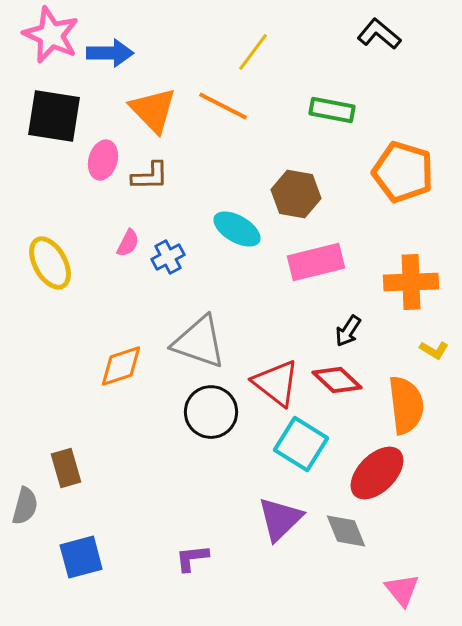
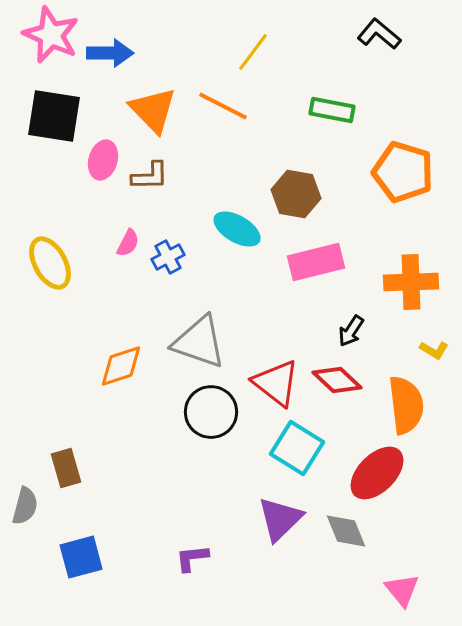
black arrow: moved 3 px right
cyan square: moved 4 px left, 4 px down
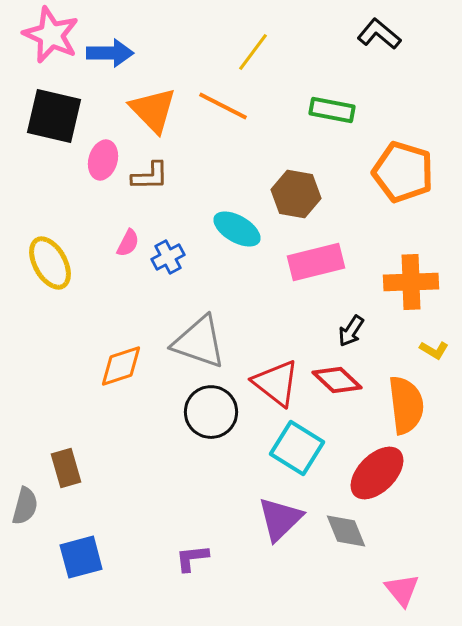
black square: rotated 4 degrees clockwise
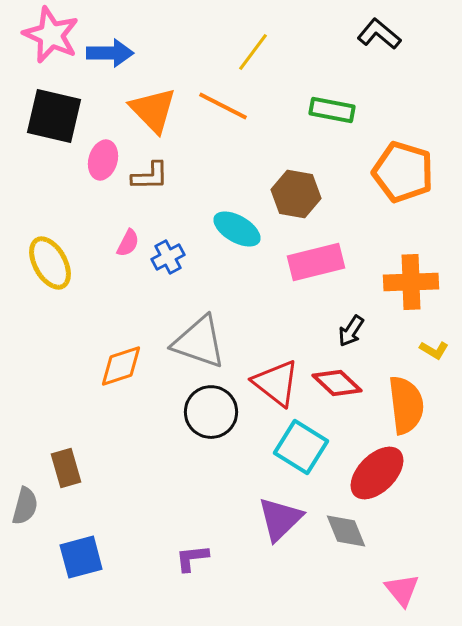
red diamond: moved 3 px down
cyan square: moved 4 px right, 1 px up
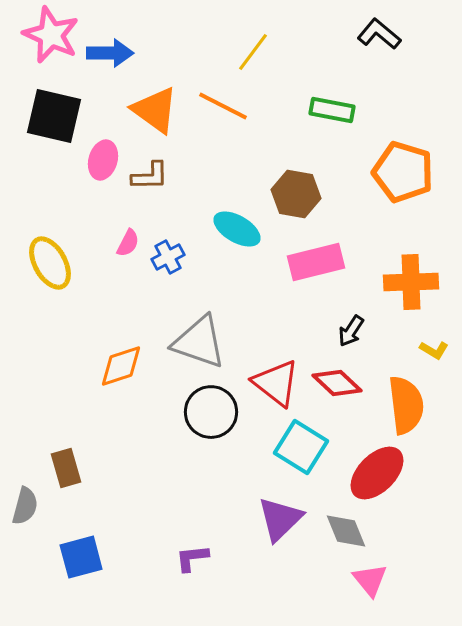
orange triangle: moved 2 px right; rotated 10 degrees counterclockwise
pink triangle: moved 32 px left, 10 px up
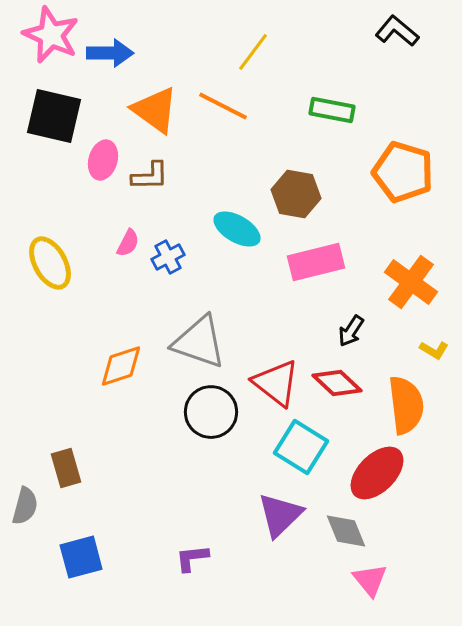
black L-shape: moved 18 px right, 3 px up
orange cross: rotated 38 degrees clockwise
purple triangle: moved 4 px up
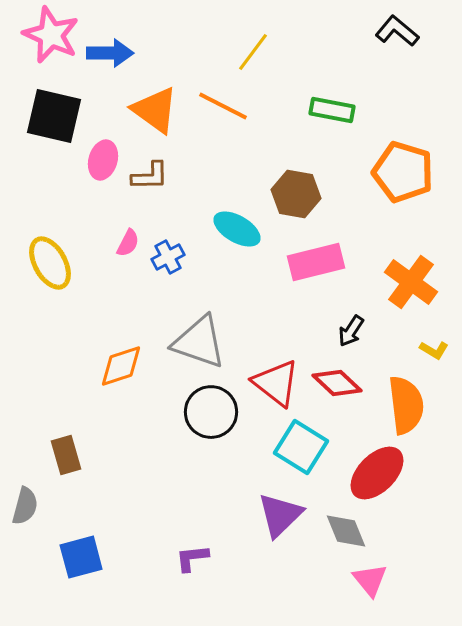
brown rectangle: moved 13 px up
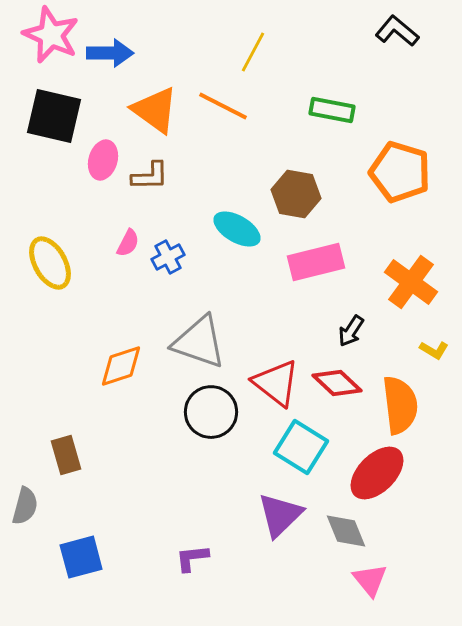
yellow line: rotated 9 degrees counterclockwise
orange pentagon: moved 3 px left
orange semicircle: moved 6 px left
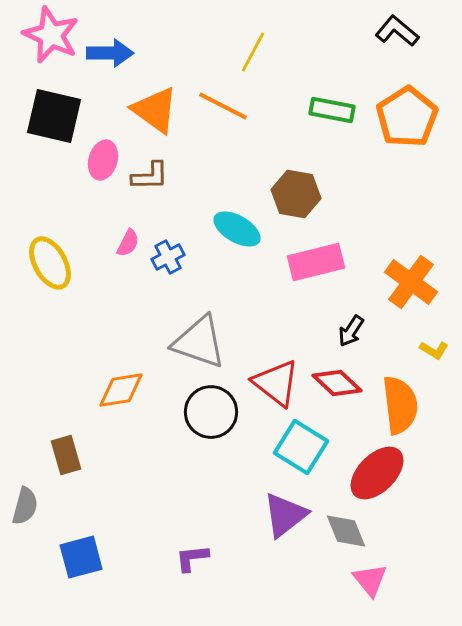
orange pentagon: moved 7 px right, 55 px up; rotated 22 degrees clockwise
orange diamond: moved 24 px down; rotated 9 degrees clockwise
purple triangle: moved 5 px right; rotated 6 degrees clockwise
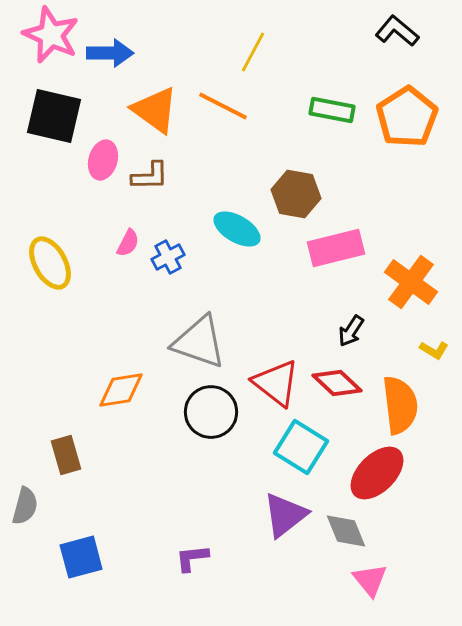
pink rectangle: moved 20 px right, 14 px up
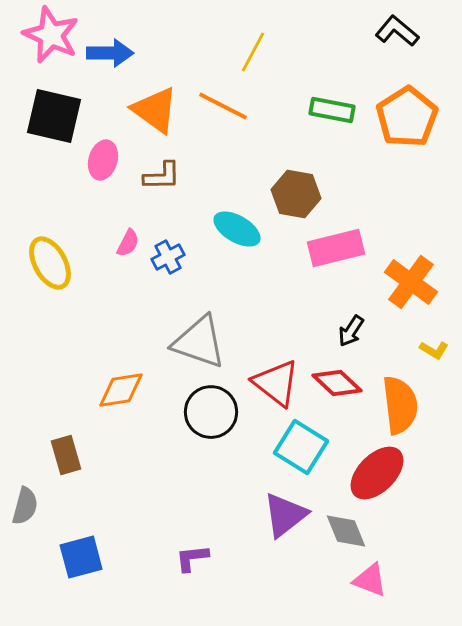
brown L-shape: moved 12 px right
pink triangle: rotated 30 degrees counterclockwise
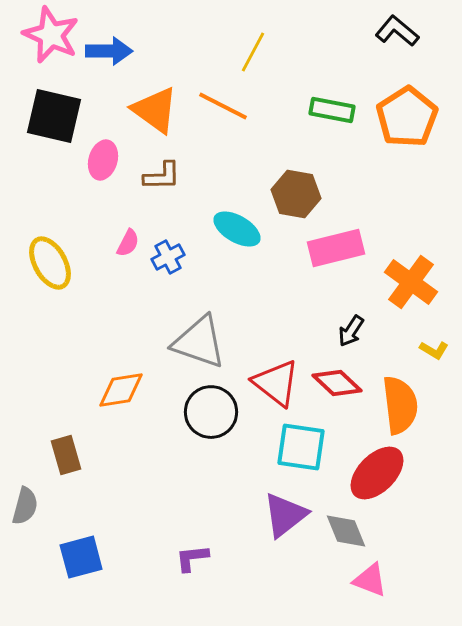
blue arrow: moved 1 px left, 2 px up
cyan square: rotated 24 degrees counterclockwise
